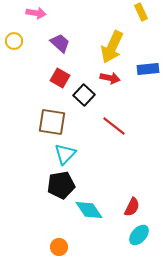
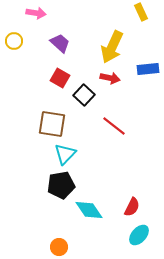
brown square: moved 2 px down
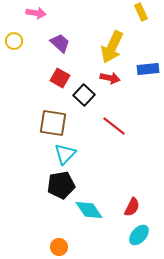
brown square: moved 1 px right, 1 px up
